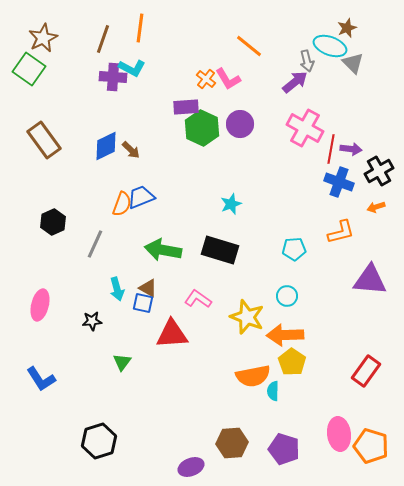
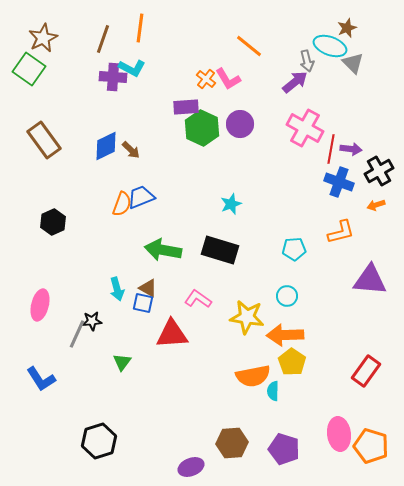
orange arrow at (376, 207): moved 2 px up
gray line at (95, 244): moved 18 px left, 90 px down
yellow star at (247, 317): rotated 12 degrees counterclockwise
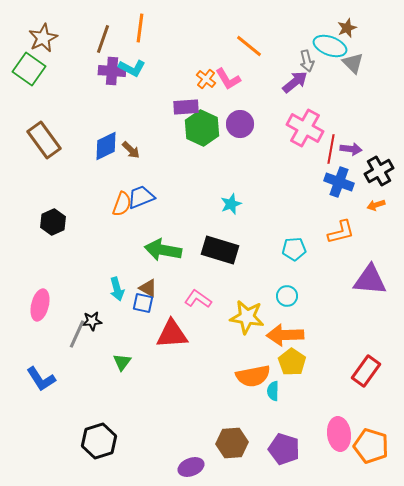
purple cross at (113, 77): moved 1 px left, 6 px up
